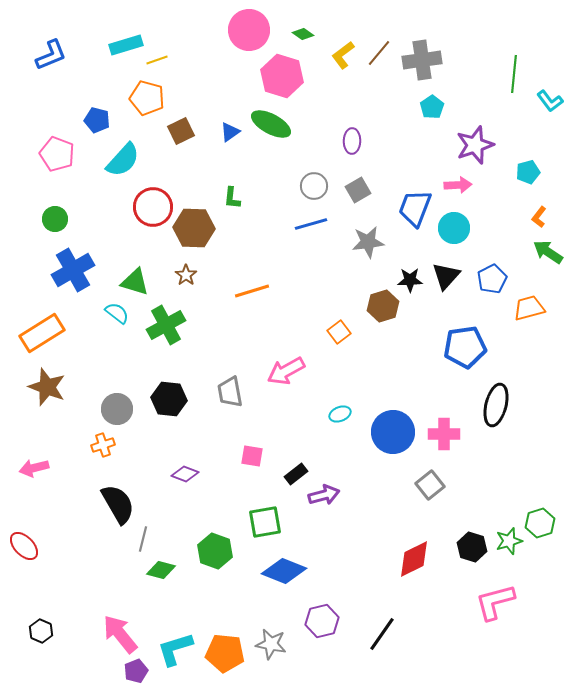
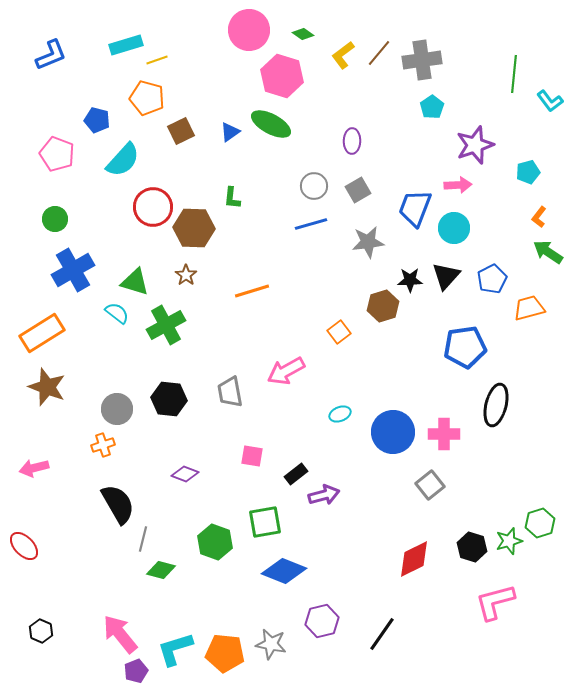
green hexagon at (215, 551): moved 9 px up
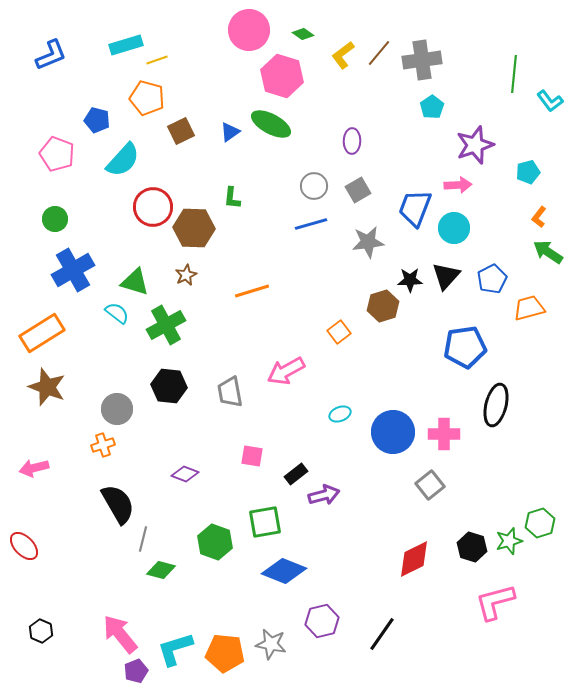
brown star at (186, 275): rotated 10 degrees clockwise
black hexagon at (169, 399): moved 13 px up
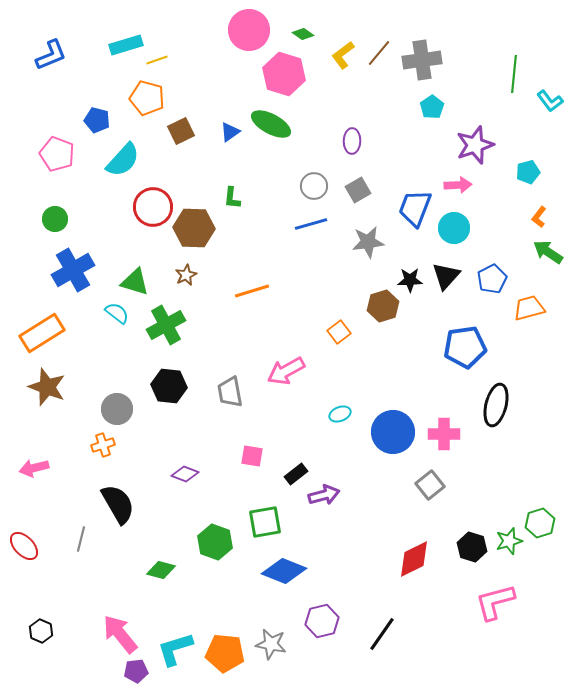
pink hexagon at (282, 76): moved 2 px right, 2 px up
gray line at (143, 539): moved 62 px left
purple pentagon at (136, 671): rotated 15 degrees clockwise
